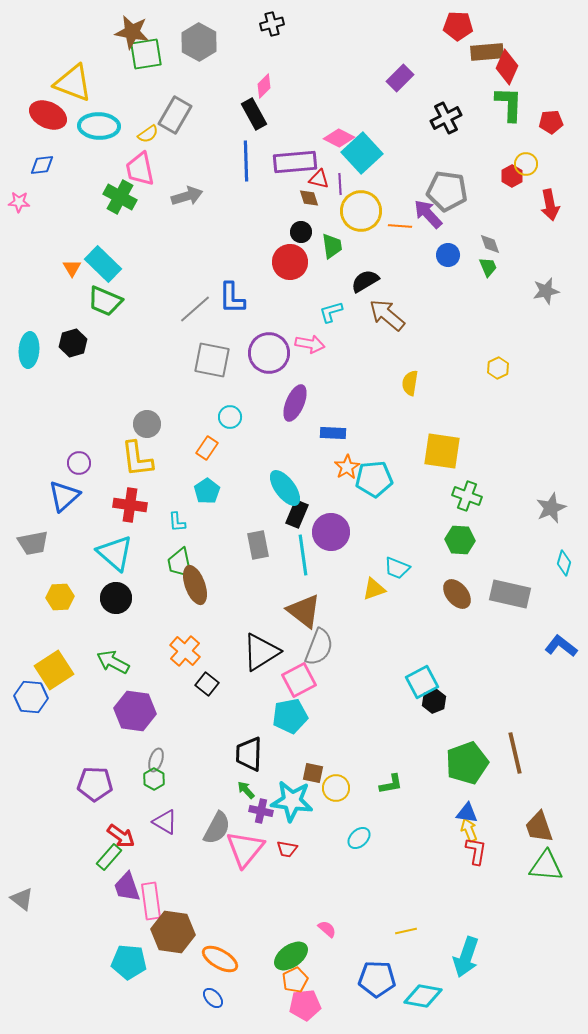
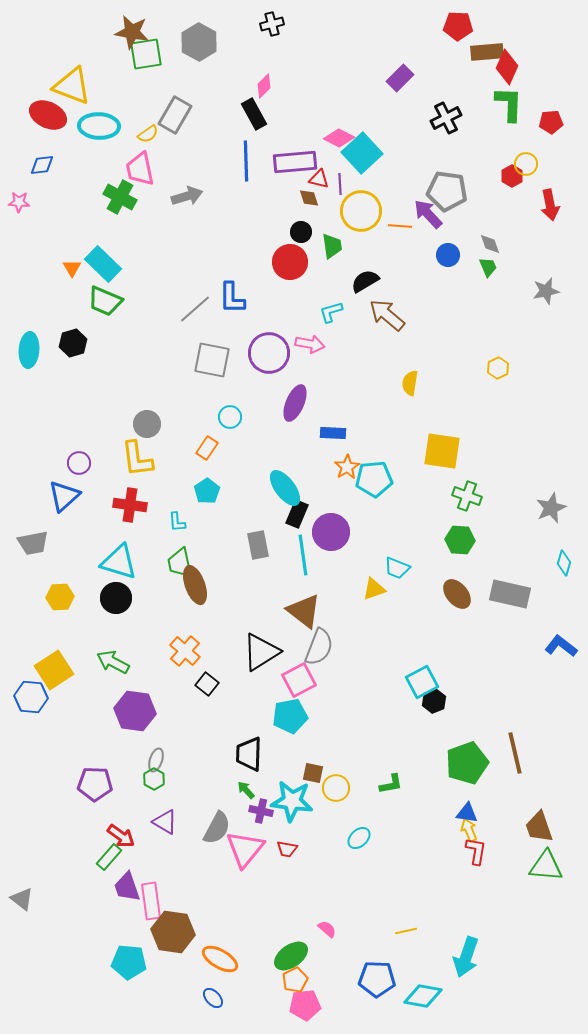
yellow triangle at (73, 83): moved 1 px left, 3 px down
cyan triangle at (115, 553): moved 4 px right, 9 px down; rotated 24 degrees counterclockwise
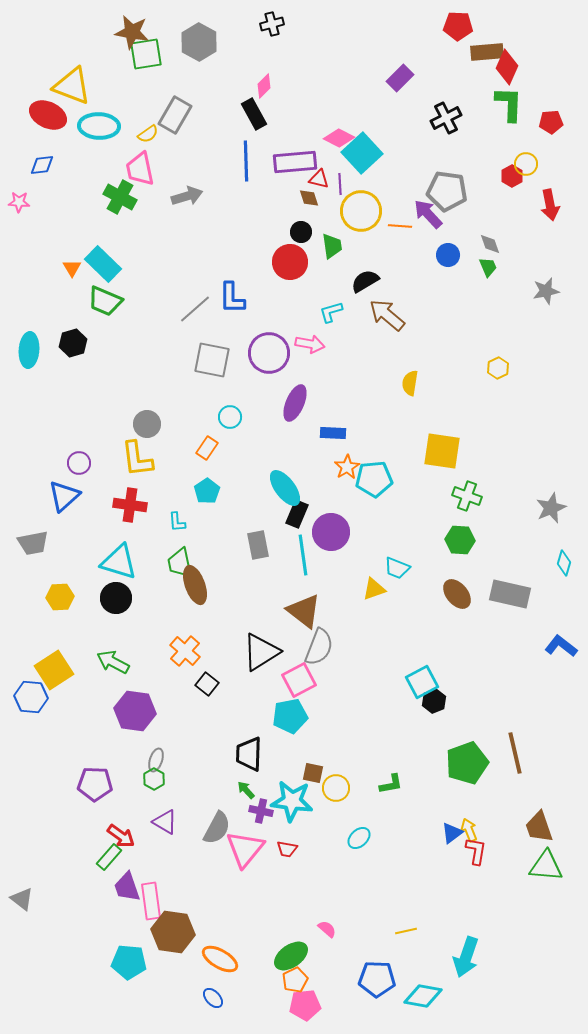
blue triangle at (467, 813): moved 15 px left, 20 px down; rotated 45 degrees counterclockwise
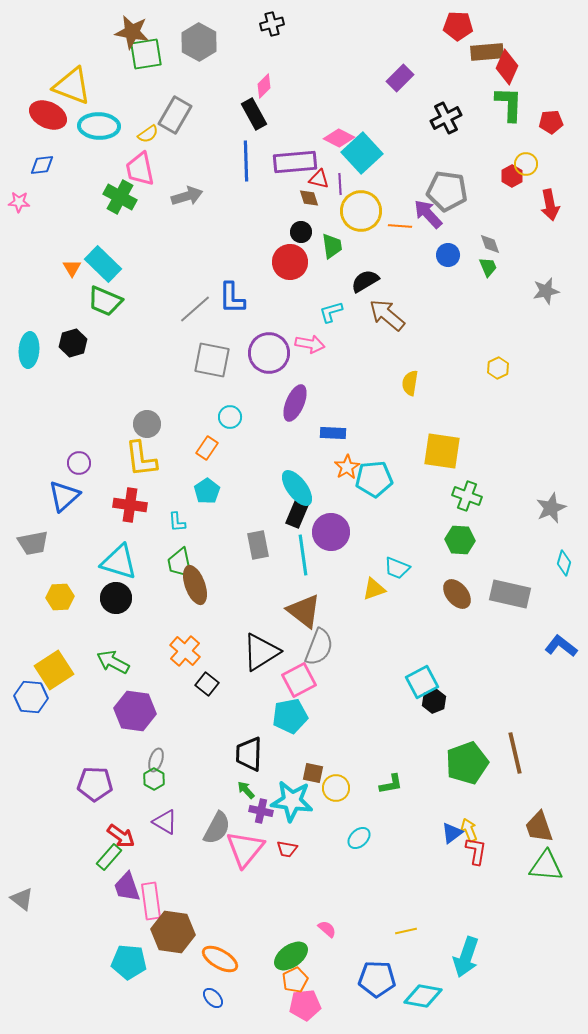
yellow L-shape at (137, 459): moved 4 px right
cyan ellipse at (285, 488): moved 12 px right
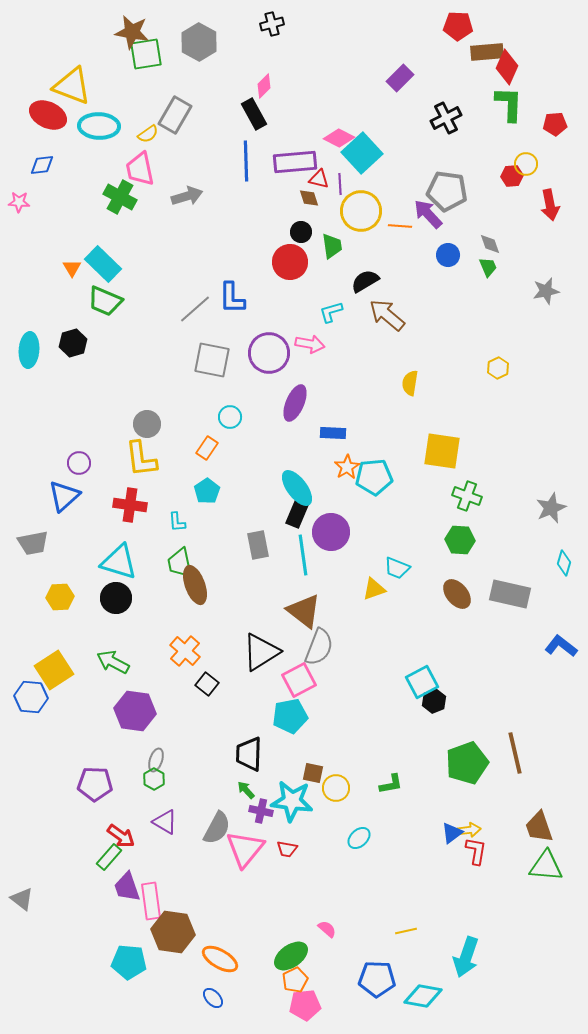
red pentagon at (551, 122): moved 4 px right, 2 px down
red hexagon at (512, 176): rotated 25 degrees clockwise
cyan pentagon at (374, 479): moved 2 px up
yellow arrow at (469, 830): rotated 105 degrees clockwise
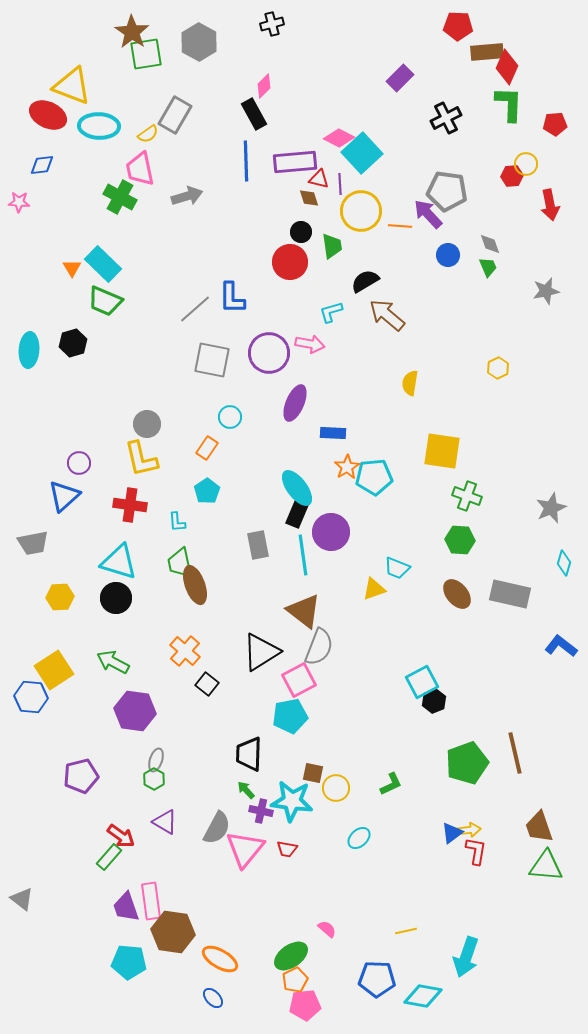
brown star at (132, 32): rotated 24 degrees clockwise
yellow L-shape at (141, 459): rotated 6 degrees counterclockwise
purple pentagon at (95, 784): moved 14 px left, 8 px up; rotated 16 degrees counterclockwise
green L-shape at (391, 784): rotated 15 degrees counterclockwise
purple trapezoid at (127, 887): moved 1 px left, 20 px down
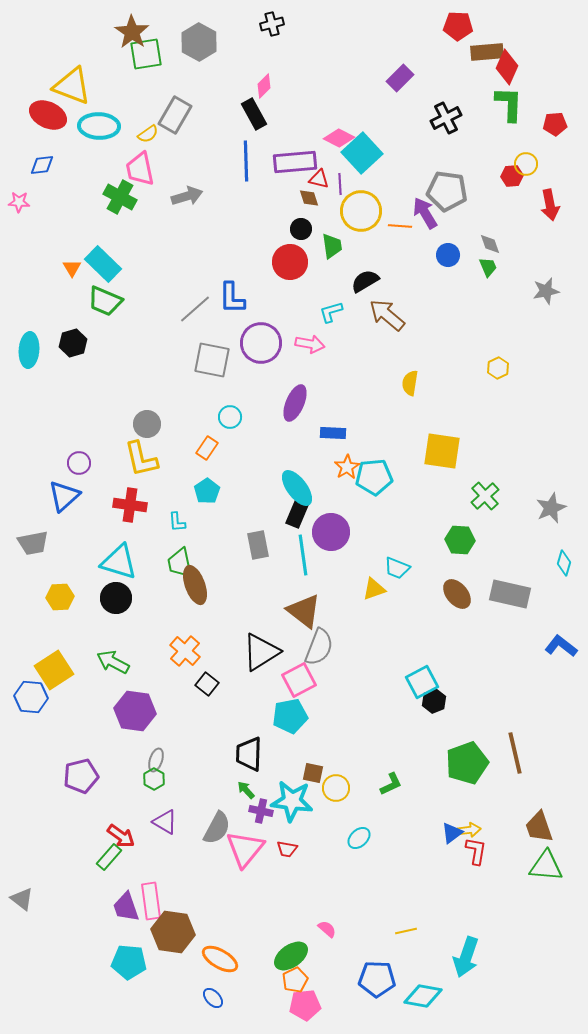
purple arrow at (428, 214): moved 3 px left, 1 px up; rotated 12 degrees clockwise
black circle at (301, 232): moved 3 px up
purple circle at (269, 353): moved 8 px left, 10 px up
green cross at (467, 496): moved 18 px right; rotated 28 degrees clockwise
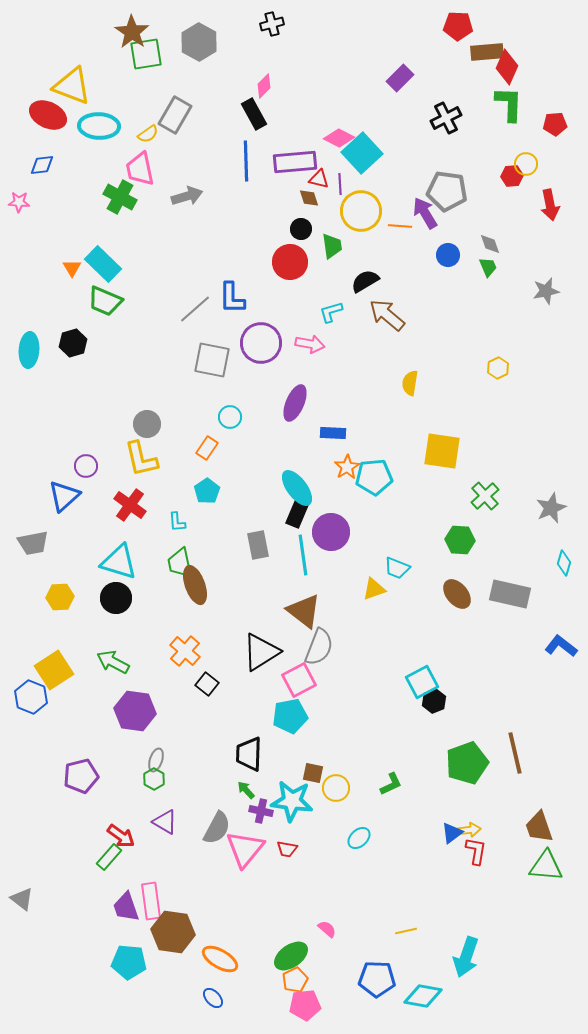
purple circle at (79, 463): moved 7 px right, 3 px down
red cross at (130, 505): rotated 28 degrees clockwise
blue hexagon at (31, 697): rotated 16 degrees clockwise
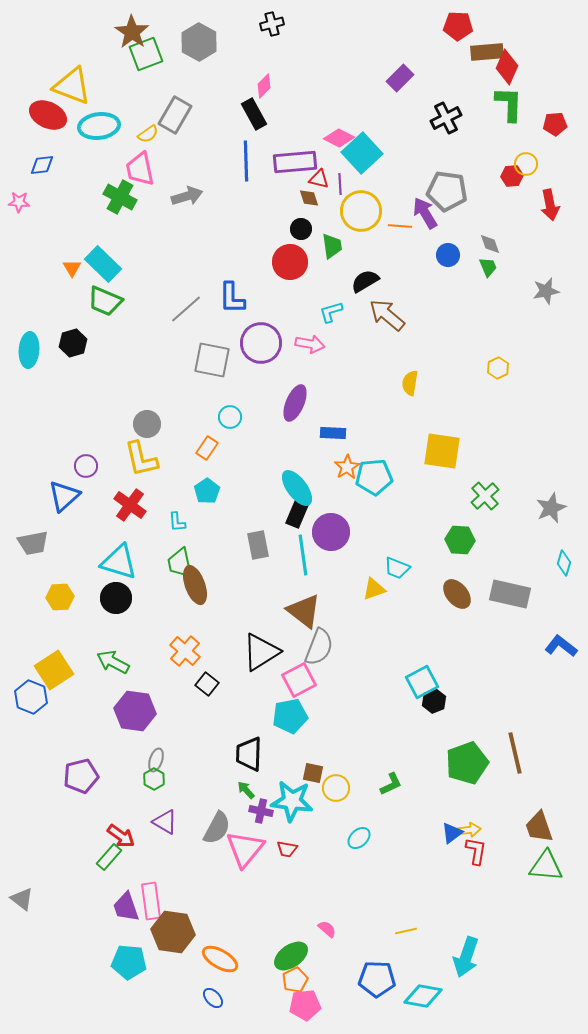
green square at (146, 54): rotated 12 degrees counterclockwise
cyan ellipse at (99, 126): rotated 9 degrees counterclockwise
gray line at (195, 309): moved 9 px left
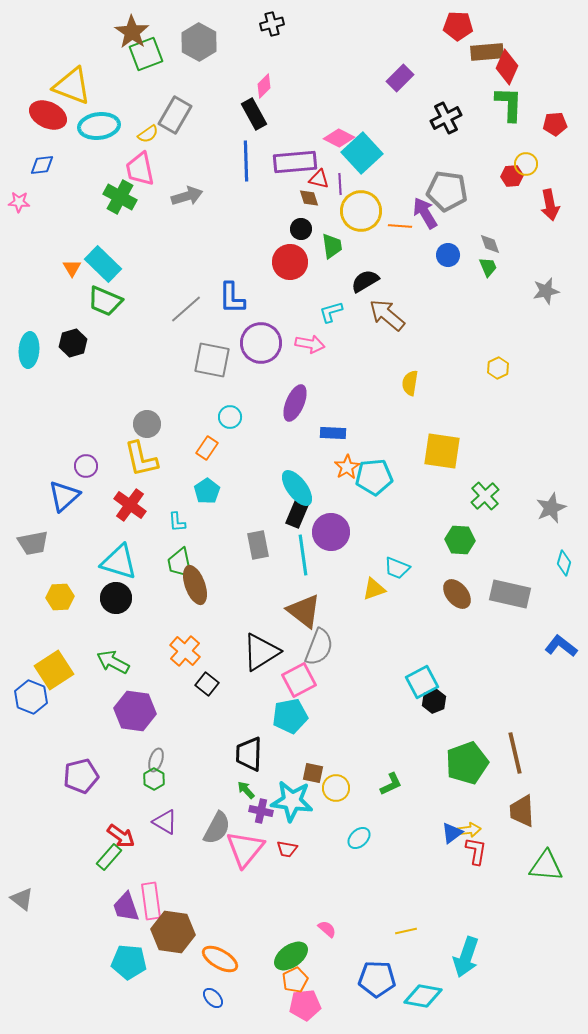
brown trapezoid at (539, 827): moved 17 px left, 16 px up; rotated 16 degrees clockwise
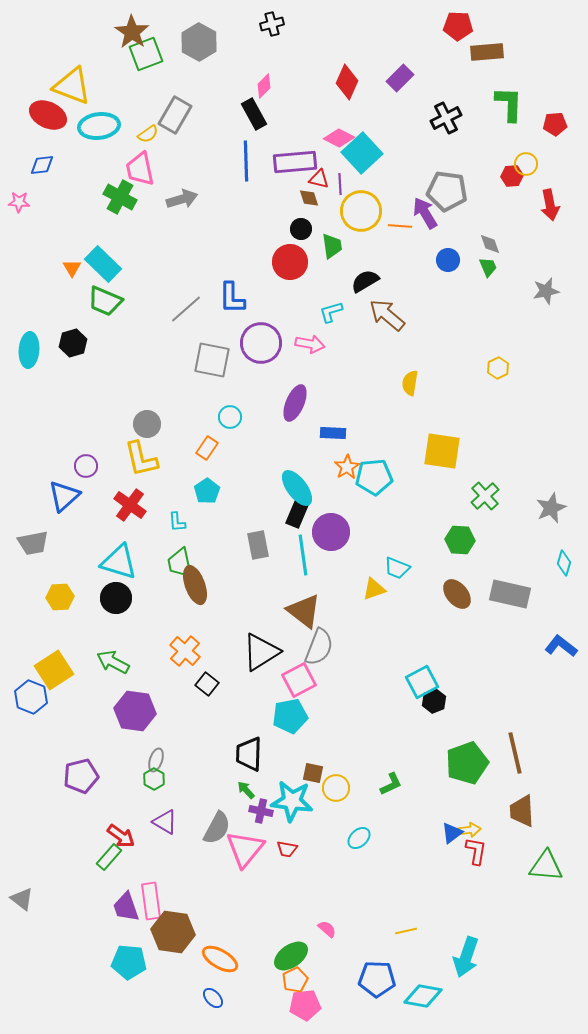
red diamond at (507, 67): moved 160 px left, 15 px down
gray arrow at (187, 196): moved 5 px left, 3 px down
blue circle at (448, 255): moved 5 px down
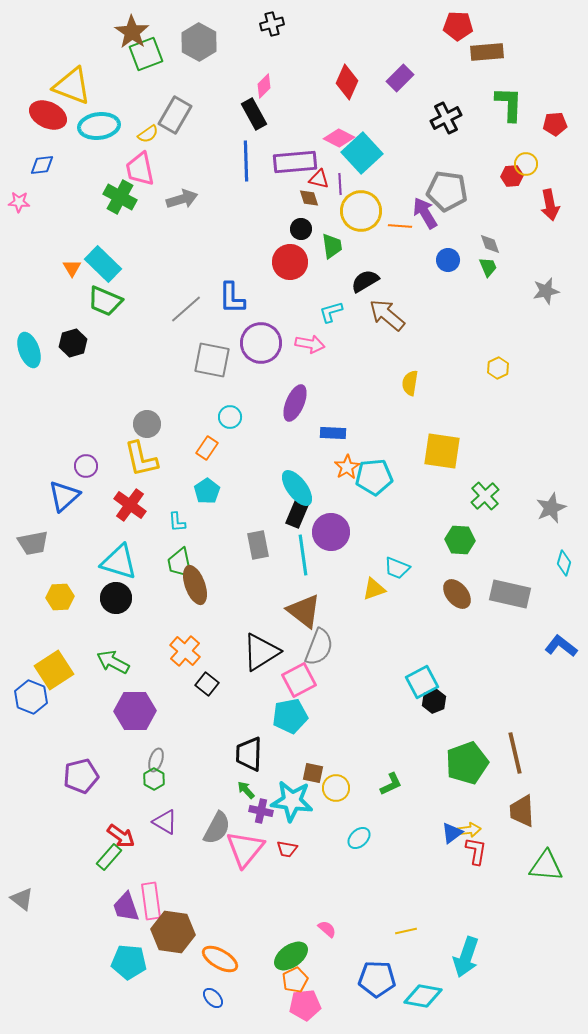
cyan ellipse at (29, 350): rotated 24 degrees counterclockwise
purple hexagon at (135, 711): rotated 9 degrees counterclockwise
